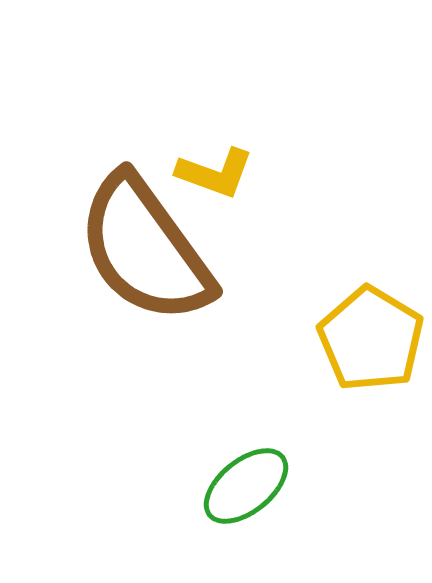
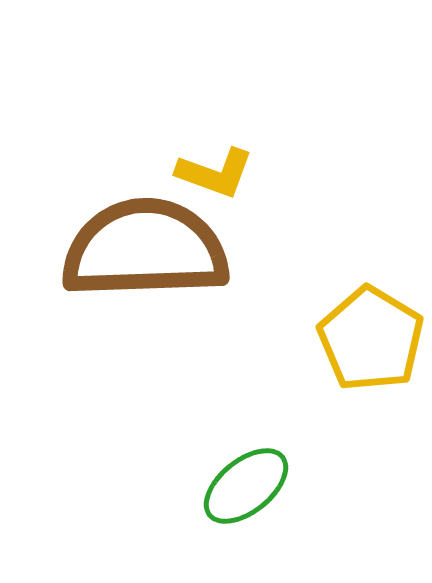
brown semicircle: rotated 124 degrees clockwise
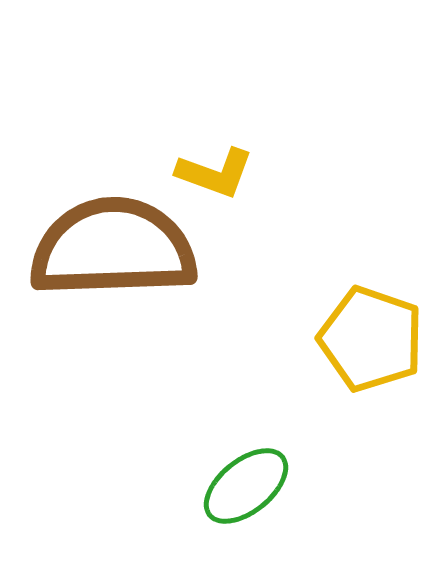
brown semicircle: moved 32 px left, 1 px up
yellow pentagon: rotated 12 degrees counterclockwise
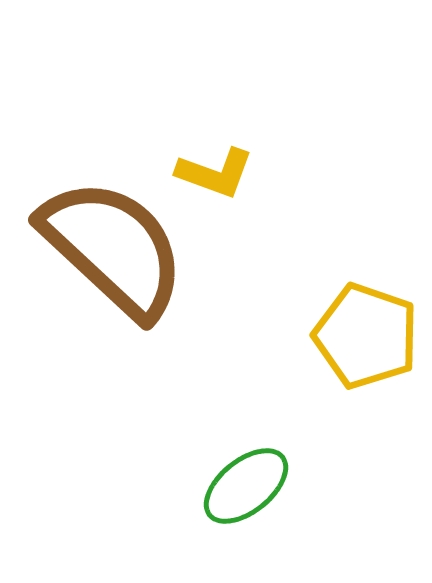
brown semicircle: rotated 45 degrees clockwise
yellow pentagon: moved 5 px left, 3 px up
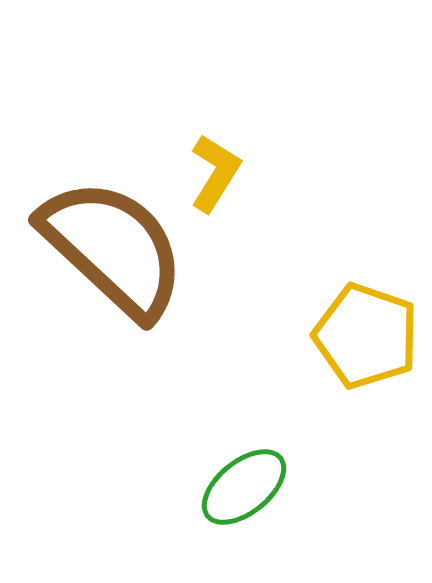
yellow L-shape: rotated 78 degrees counterclockwise
green ellipse: moved 2 px left, 1 px down
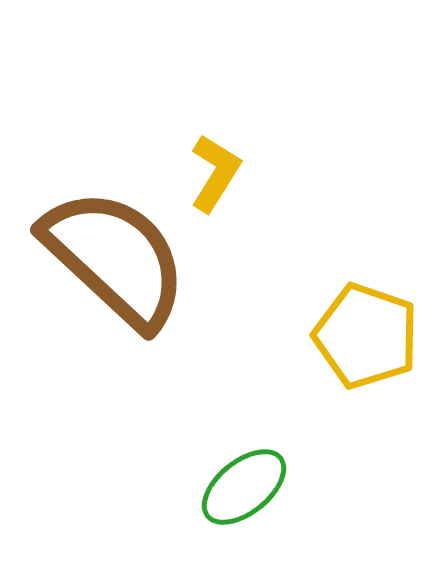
brown semicircle: moved 2 px right, 10 px down
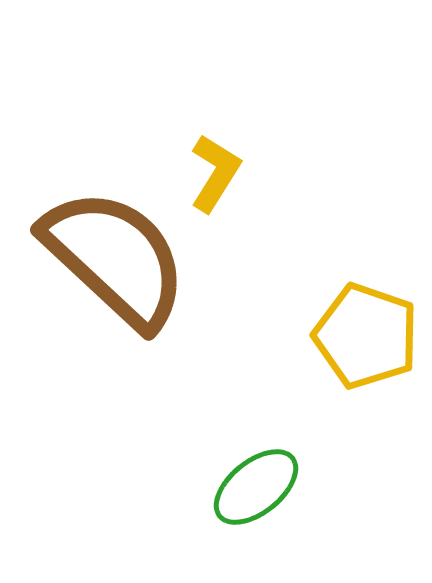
green ellipse: moved 12 px right
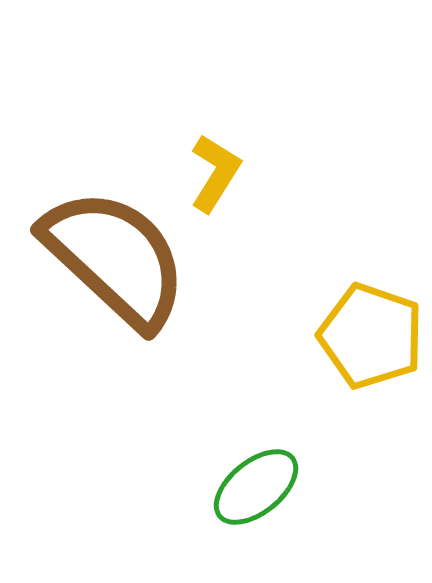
yellow pentagon: moved 5 px right
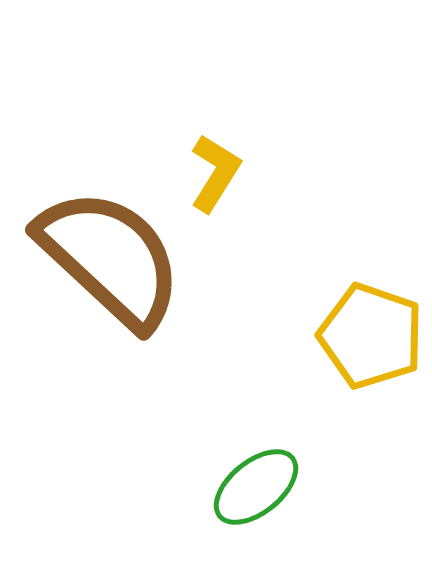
brown semicircle: moved 5 px left
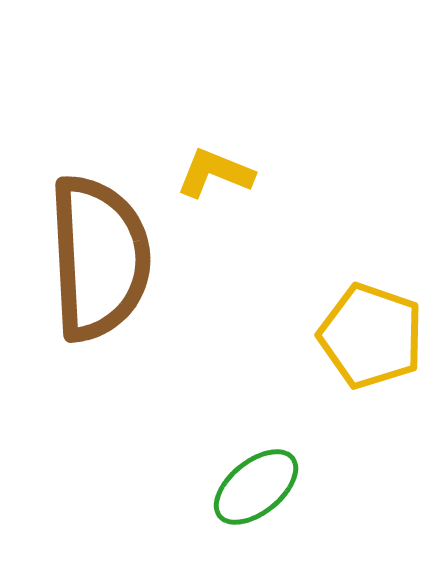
yellow L-shape: rotated 100 degrees counterclockwise
brown semicircle: moved 11 px left; rotated 44 degrees clockwise
